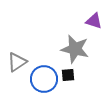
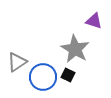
gray star: rotated 16 degrees clockwise
black square: rotated 32 degrees clockwise
blue circle: moved 1 px left, 2 px up
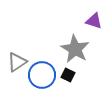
blue circle: moved 1 px left, 2 px up
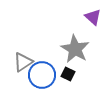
purple triangle: moved 1 px left, 4 px up; rotated 24 degrees clockwise
gray triangle: moved 6 px right
black square: moved 1 px up
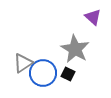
gray triangle: moved 1 px down
blue circle: moved 1 px right, 2 px up
